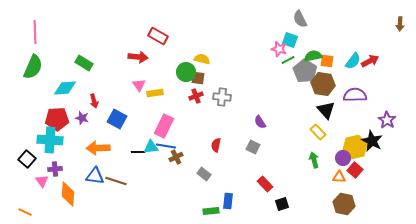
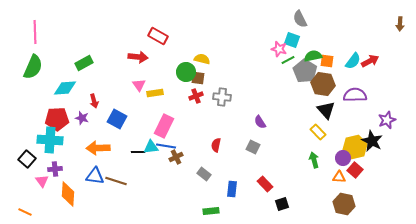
cyan square at (290, 40): moved 2 px right
green rectangle at (84, 63): rotated 60 degrees counterclockwise
purple star at (387, 120): rotated 18 degrees clockwise
blue rectangle at (228, 201): moved 4 px right, 12 px up
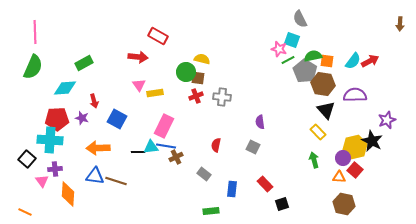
purple semicircle at (260, 122): rotated 24 degrees clockwise
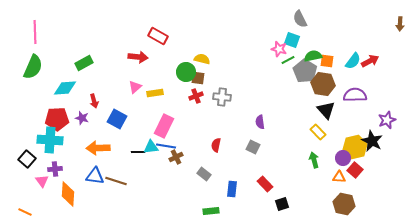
pink triangle at (139, 85): moved 4 px left, 2 px down; rotated 24 degrees clockwise
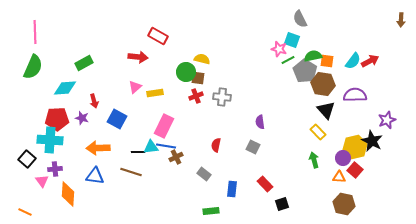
brown arrow at (400, 24): moved 1 px right, 4 px up
brown line at (116, 181): moved 15 px right, 9 px up
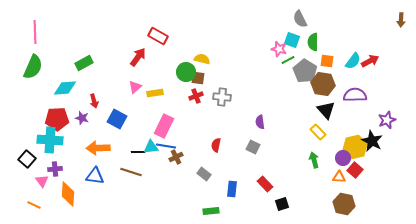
green semicircle at (313, 56): moved 14 px up; rotated 78 degrees counterclockwise
red arrow at (138, 57): rotated 60 degrees counterclockwise
orange line at (25, 212): moved 9 px right, 7 px up
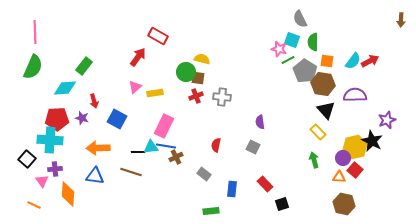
green rectangle at (84, 63): moved 3 px down; rotated 24 degrees counterclockwise
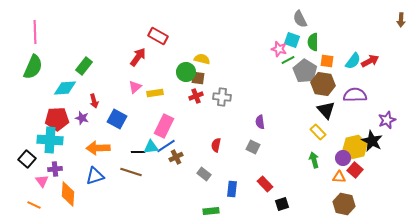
blue line at (166, 146): rotated 42 degrees counterclockwise
blue triangle at (95, 176): rotated 24 degrees counterclockwise
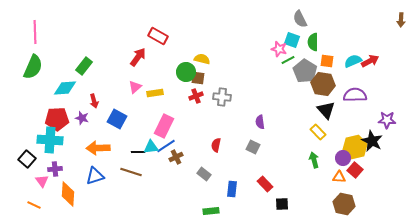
cyan semicircle at (353, 61): rotated 150 degrees counterclockwise
purple star at (387, 120): rotated 24 degrees clockwise
black square at (282, 204): rotated 16 degrees clockwise
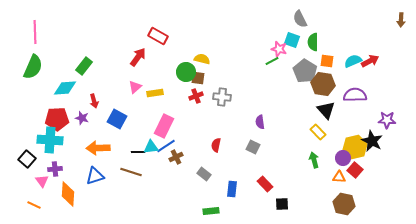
green line at (288, 60): moved 16 px left, 1 px down
